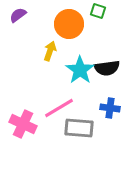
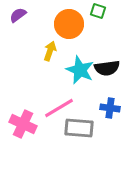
cyan star: rotated 12 degrees counterclockwise
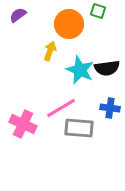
pink line: moved 2 px right
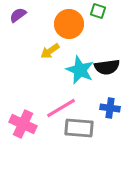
yellow arrow: rotated 144 degrees counterclockwise
black semicircle: moved 1 px up
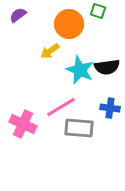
pink line: moved 1 px up
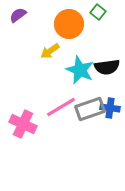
green square: moved 1 px down; rotated 21 degrees clockwise
gray rectangle: moved 11 px right, 19 px up; rotated 24 degrees counterclockwise
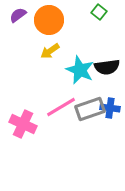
green square: moved 1 px right
orange circle: moved 20 px left, 4 px up
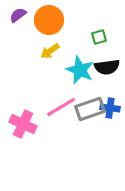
green square: moved 25 px down; rotated 35 degrees clockwise
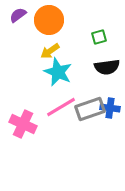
cyan star: moved 22 px left, 2 px down
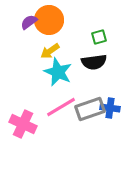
purple semicircle: moved 11 px right, 7 px down
black semicircle: moved 13 px left, 5 px up
